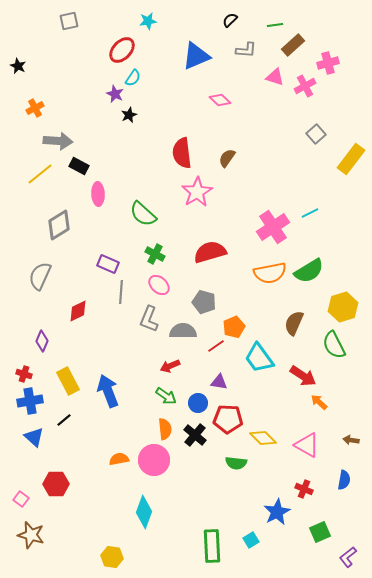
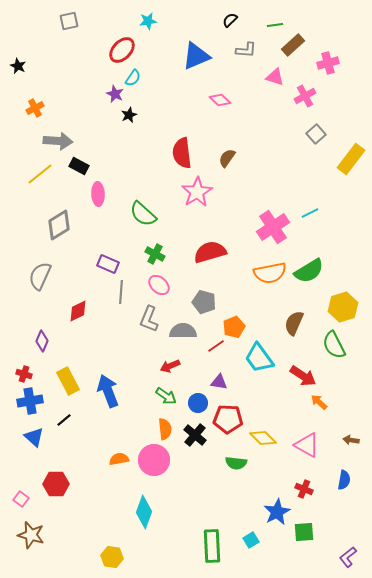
pink cross at (305, 86): moved 10 px down
green square at (320, 532): moved 16 px left; rotated 20 degrees clockwise
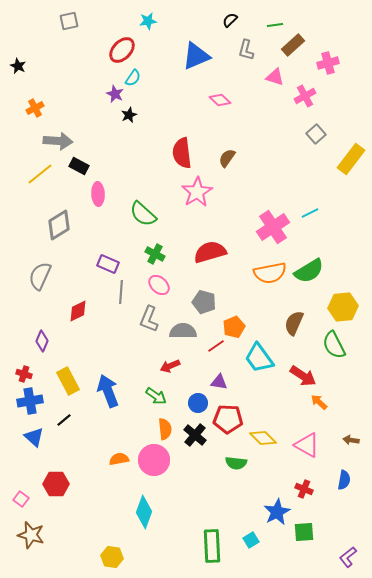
gray L-shape at (246, 50): rotated 100 degrees clockwise
yellow hexagon at (343, 307): rotated 12 degrees clockwise
green arrow at (166, 396): moved 10 px left
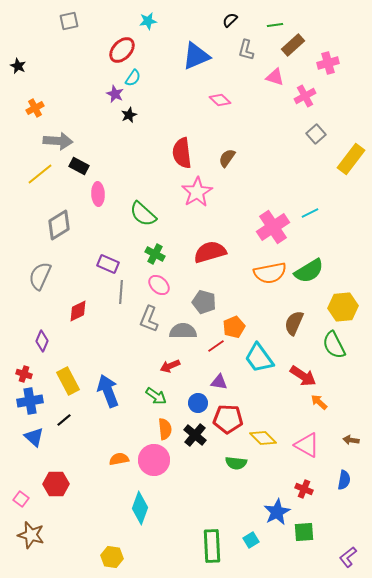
cyan diamond at (144, 512): moved 4 px left, 4 px up
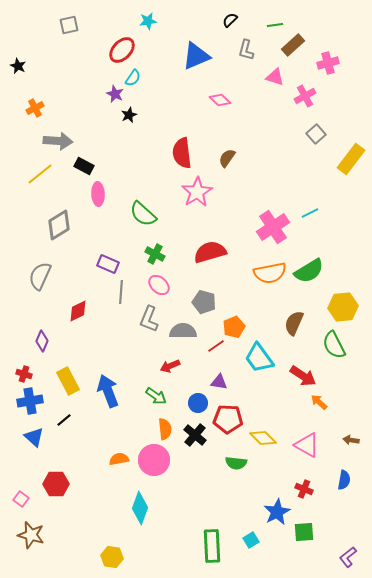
gray square at (69, 21): moved 4 px down
black rectangle at (79, 166): moved 5 px right
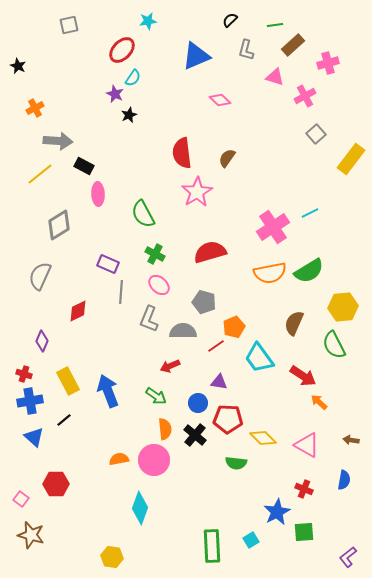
green semicircle at (143, 214): rotated 20 degrees clockwise
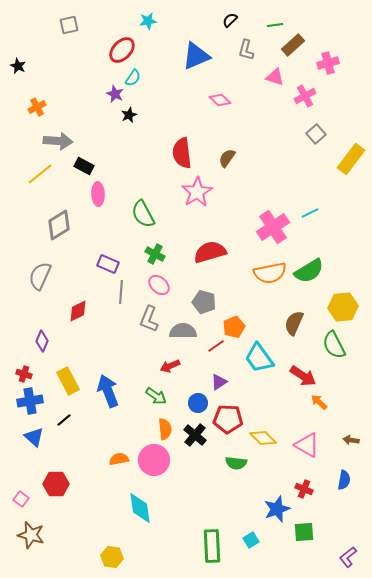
orange cross at (35, 108): moved 2 px right, 1 px up
purple triangle at (219, 382): rotated 42 degrees counterclockwise
cyan diamond at (140, 508): rotated 28 degrees counterclockwise
blue star at (277, 512): moved 3 px up; rotated 8 degrees clockwise
